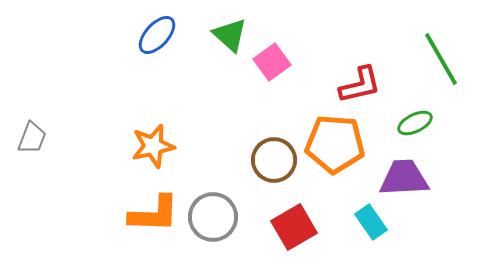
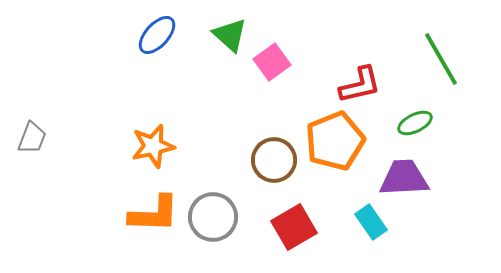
orange pentagon: moved 3 px up; rotated 26 degrees counterclockwise
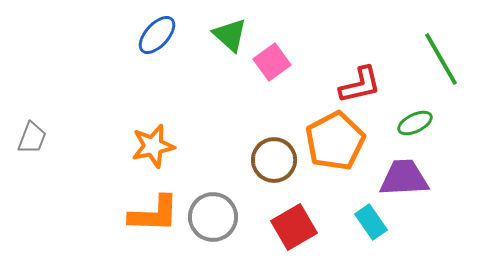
orange pentagon: rotated 6 degrees counterclockwise
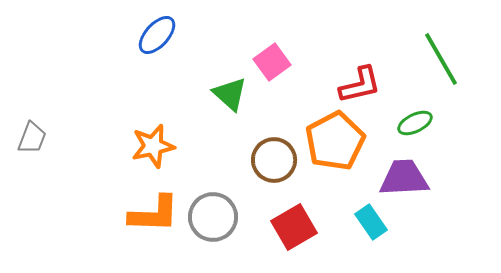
green triangle: moved 59 px down
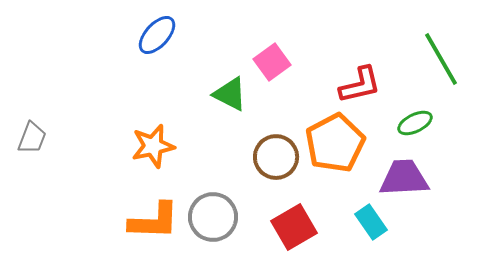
green triangle: rotated 15 degrees counterclockwise
orange pentagon: moved 2 px down
brown circle: moved 2 px right, 3 px up
orange L-shape: moved 7 px down
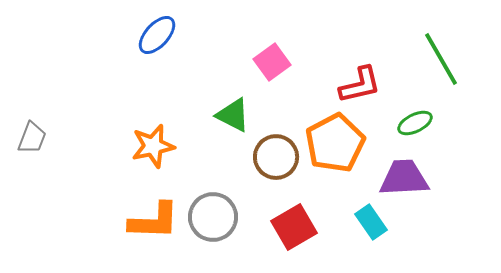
green triangle: moved 3 px right, 21 px down
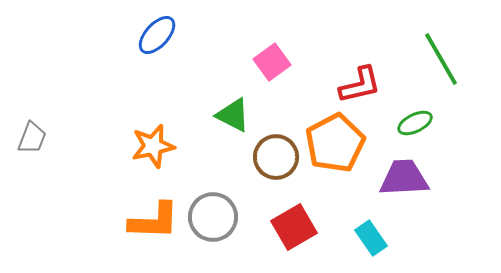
cyan rectangle: moved 16 px down
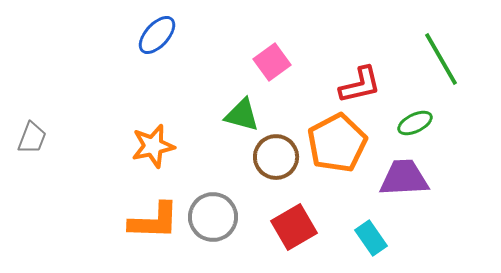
green triangle: moved 9 px right; rotated 12 degrees counterclockwise
orange pentagon: moved 2 px right
